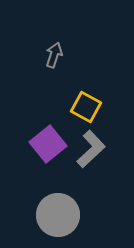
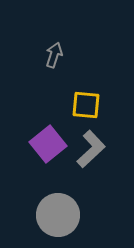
yellow square: moved 2 px up; rotated 24 degrees counterclockwise
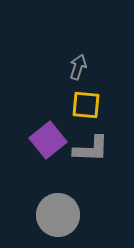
gray arrow: moved 24 px right, 12 px down
purple square: moved 4 px up
gray L-shape: rotated 45 degrees clockwise
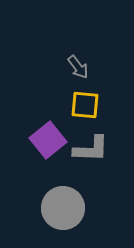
gray arrow: rotated 125 degrees clockwise
yellow square: moved 1 px left
gray circle: moved 5 px right, 7 px up
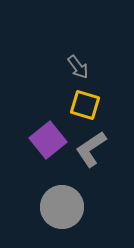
yellow square: rotated 12 degrees clockwise
gray L-shape: rotated 144 degrees clockwise
gray circle: moved 1 px left, 1 px up
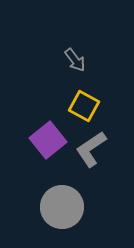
gray arrow: moved 3 px left, 7 px up
yellow square: moved 1 px left, 1 px down; rotated 12 degrees clockwise
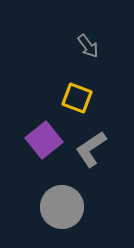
gray arrow: moved 13 px right, 14 px up
yellow square: moved 7 px left, 8 px up; rotated 8 degrees counterclockwise
purple square: moved 4 px left
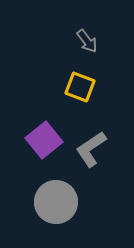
gray arrow: moved 1 px left, 5 px up
yellow square: moved 3 px right, 11 px up
gray circle: moved 6 px left, 5 px up
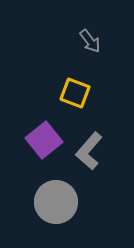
gray arrow: moved 3 px right
yellow square: moved 5 px left, 6 px down
gray L-shape: moved 2 px left, 2 px down; rotated 15 degrees counterclockwise
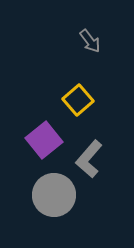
yellow square: moved 3 px right, 7 px down; rotated 28 degrees clockwise
gray L-shape: moved 8 px down
gray circle: moved 2 px left, 7 px up
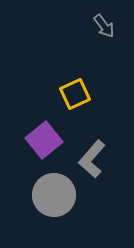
gray arrow: moved 14 px right, 15 px up
yellow square: moved 3 px left, 6 px up; rotated 16 degrees clockwise
gray L-shape: moved 3 px right
